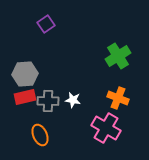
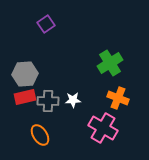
green cross: moved 8 px left, 7 px down
white star: rotated 14 degrees counterclockwise
pink cross: moved 3 px left
orange ellipse: rotated 10 degrees counterclockwise
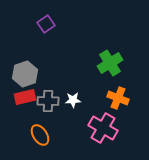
gray hexagon: rotated 15 degrees counterclockwise
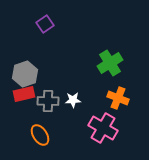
purple square: moved 1 px left
red rectangle: moved 1 px left, 3 px up
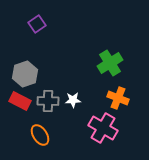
purple square: moved 8 px left
red rectangle: moved 4 px left, 7 px down; rotated 40 degrees clockwise
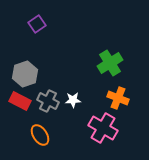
gray cross: rotated 25 degrees clockwise
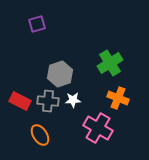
purple square: rotated 18 degrees clockwise
gray hexagon: moved 35 px right
gray cross: rotated 20 degrees counterclockwise
pink cross: moved 5 px left
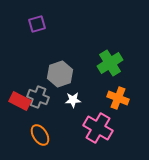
gray cross: moved 10 px left, 4 px up; rotated 15 degrees clockwise
